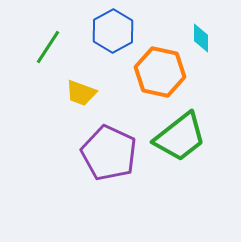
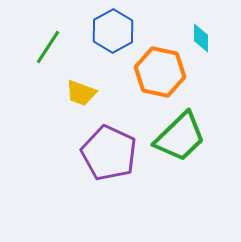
green trapezoid: rotated 6 degrees counterclockwise
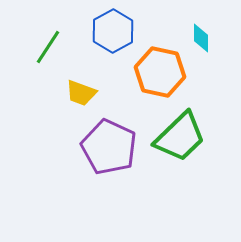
purple pentagon: moved 6 px up
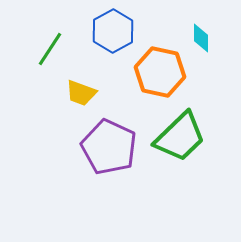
green line: moved 2 px right, 2 px down
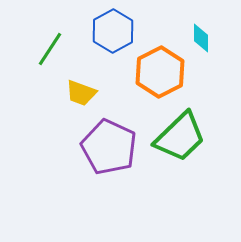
orange hexagon: rotated 21 degrees clockwise
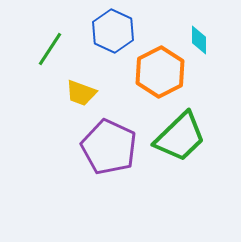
blue hexagon: rotated 6 degrees counterclockwise
cyan diamond: moved 2 px left, 2 px down
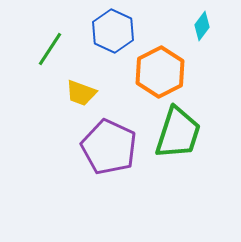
cyan diamond: moved 3 px right, 14 px up; rotated 36 degrees clockwise
green trapezoid: moved 2 px left, 4 px up; rotated 28 degrees counterclockwise
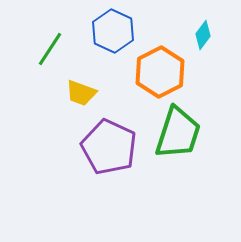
cyan diamond: moved 1 px right, 9 px down
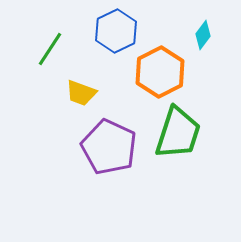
blue hexagon: moved 3 px right; rotated 9 degrees clockwise
